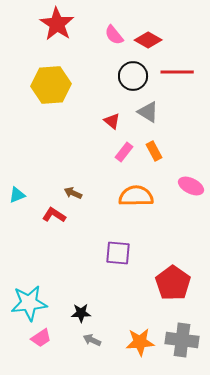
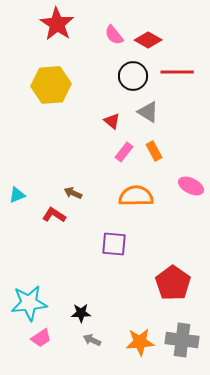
purple square: moved 4 px left, 9 px up
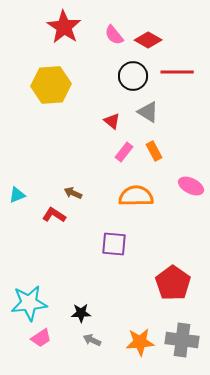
red star: moved 7 px right, 3 px down
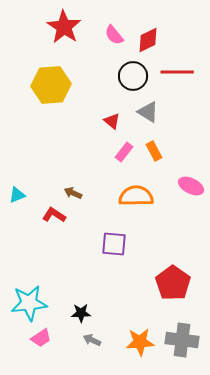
red diamond: rotated 56 degrees counterclockwise
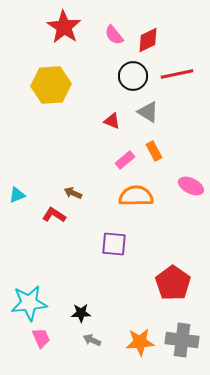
red line: moved 2 px down; rotated 12 degrees counterclockwise
red triangle: rotated 18 degrees counterclockwise
pink rectangle: moved 1 px right, 8 px down; rotated 12 degrees clockwise
pink trapezoid: rotated 80 degrees counterclockwise
